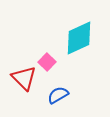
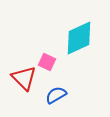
pink square: rotated 18 degrees counterclockwise
blue semicircle: moved 2 px left
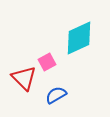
pink square: rotated 36 degrees clockwise
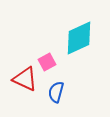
red triangle: moved 1 px right, 1 px down; rotated 20 degrees counterclockwise
blue semicircle: moved 3 px up; rotated 45 degrees counterclockwise
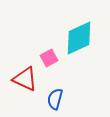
pink square: moved 2 px right, 4 px up
blue semicircle: moved 1 px left, 7 px down
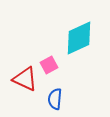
pink square: moved 7 px down
blue semicircle: rotated 10 degrees counterclockwise
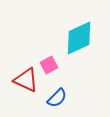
red triangle: moved 1 px right, 1 px down
blue semicircle: moved 2 px right, 1 px up; rotated 140 degrees counterclockwise
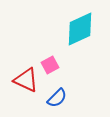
cyan diamond: moved 1 px right, 9 px up
pink square: moved 1 px right
